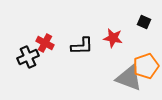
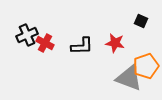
black square: moved 3 px left, 1 px up
red star: moved 2 px right, 5 px down
black cross: moved 1 px left, 22 px up
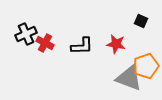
black cross: moved 1 px left, 1 px up
red star: moved 1 px right, 1 px down
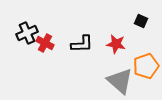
black cross: moved 1 px right, 1 px up
black L-shape: moved 2 px up
gray triangle: moved 9 px left, 3 px down; rotated 20 degrees clockwise
